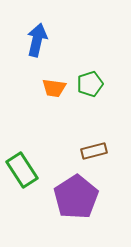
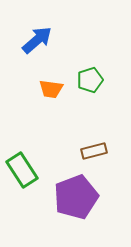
blue arrow: rotated 36 degrees clockwise
green pentagon: moved 4 px up
orange trapezoid: moved 3 px left, 1 px down
purple pentagon: rotated 12 degrees clockwise
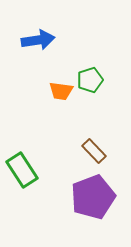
blue arrow: moved 1 px right; rotated 32 degrees clockwise
orange trapezoid: moved 10 px right, 2 px down
brown rectangle: rotated 60 degrees clockwise
purple pentagon: moved 17 px right
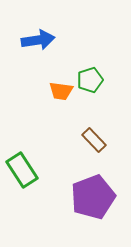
brown rectangle: moved 11 px up
